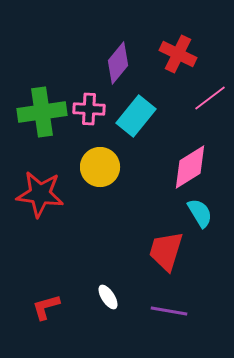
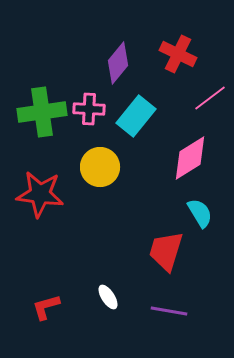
pink diamond: moved 9 px up
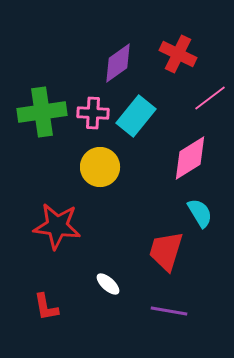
purple diamond: rotated 15 degrees clockwise
pink cross: moved 4 px right, 4 px down
red star: moved 17 px right, 32 px down
white ellipse: moved 13 px up; rotated 15 degrees counterclockwise
red L-shape: rotated 84 degrees counterclockwise
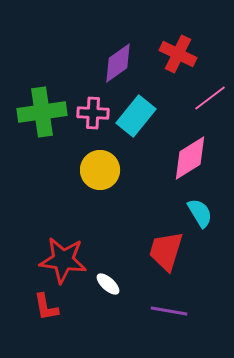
yellow circle: moved 3 px down
red star: moved 6 px right, 34 px down
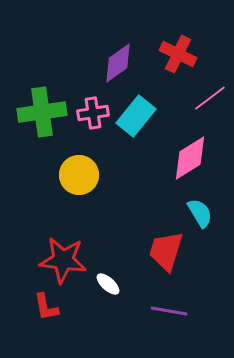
pink cross: rotated 12 degrees counterclockwise
yellow circle: moved 21 px left, 5 px down
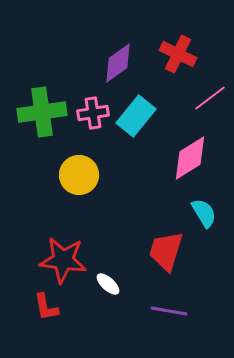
cyan semicircle: moved 4 px right
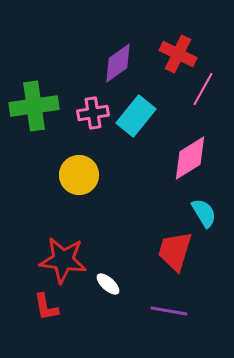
pink line: moved 7 px left, 9 px up; rotated 24 degrees counterclockwise
green cross: moved 8 px left, 6 px up
red trapezoid: moved 9 px right
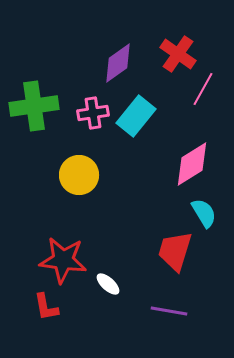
red cross: rotated 9 degrees clockwise
pink diamond: moved 2 px right, 6 px down
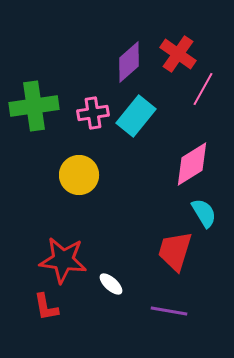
purple diamond: moved 11 px right, 1 px up; rotated 6 degrees counterclockwise
white ellipse: moved 3 px right
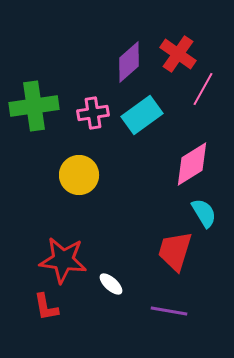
cyan rectangle: moved 6 px right, 1 px up; rotated 15 degrees clockwise
